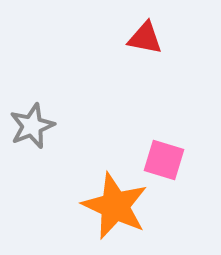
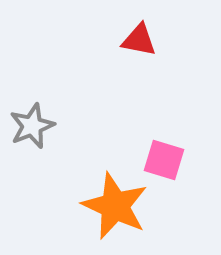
red triangle: moved 6 px left, 2 px down
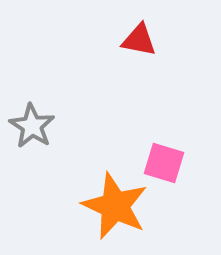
gray star: rotated 18 degrees counterclockwise
pink square: moved 3 px down
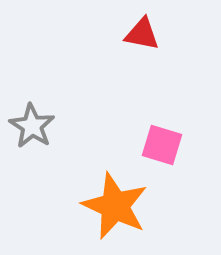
red triangle: moved 3 px right, 6 px up
pink square: moved 2 px left, 18 px up
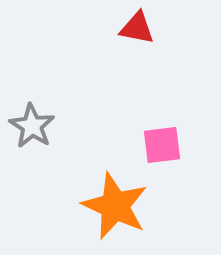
red triangle: moved 5 px left, 6 px up
pink square: rotated 24 degrees counterclockwise
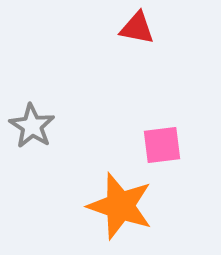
orange star: moved 5 px right; rotated 6 degrees counterclockwise
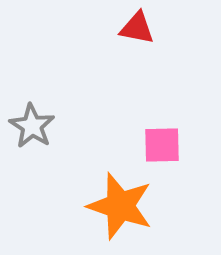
pink square: rotated 6 degrees clockwise
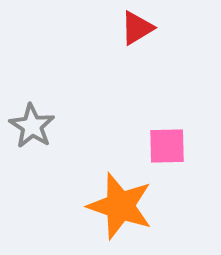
red triangle: rotated 42 degrees counterclockwise
pink square: moved 5 px right, 1 px down
